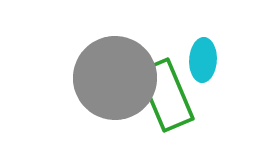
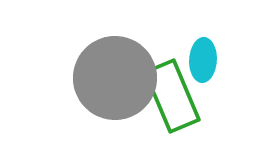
green rectangle: moved 6 px right, 1 px down
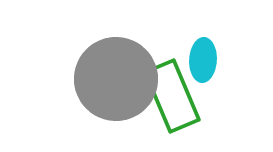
gray circle: moved 1 px right, 1 px down
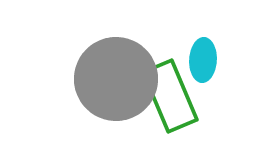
green rectangle: moved 2 px left
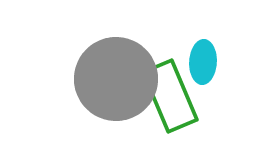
cyan ellipse: moved 2 px down
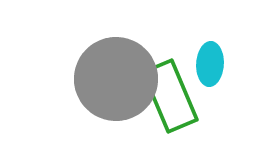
cyan ellipse: moved 7 px right, 2 px down
